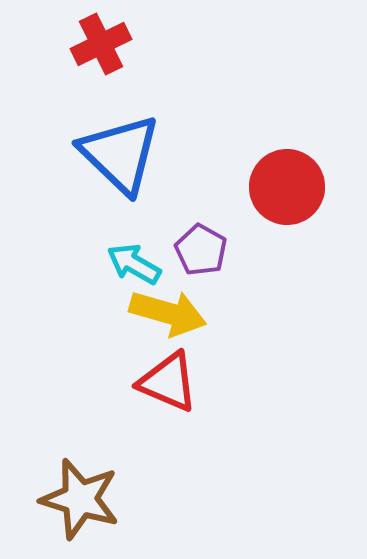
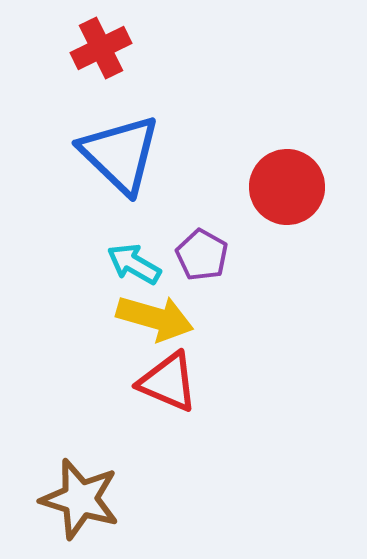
red cross: moved 4 px down
purple pentagon: moved 1 px right, 5 px down
yellow arrow: moved 13 px left, 5 px down
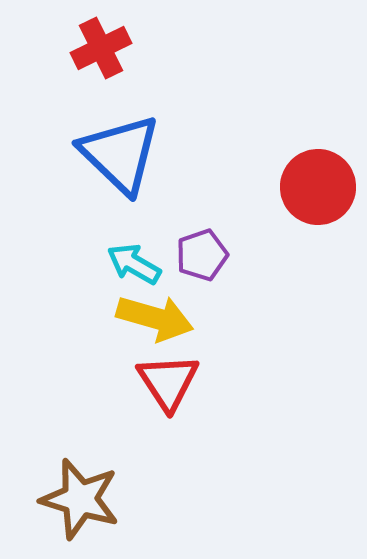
red circle: moved 31 px right
purple pentagon: rotated 24 degrees clockwise
red triangle: rotated 34 degrees clockwise
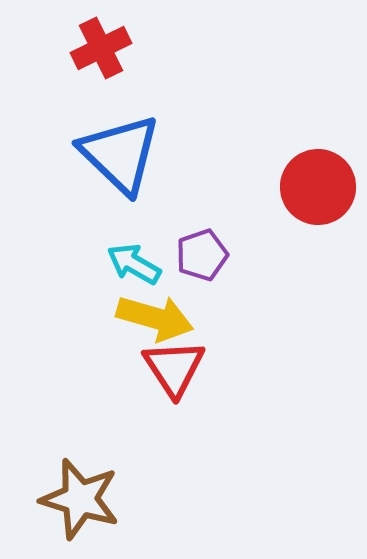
red triangle: moved 6 px right, 14 px up
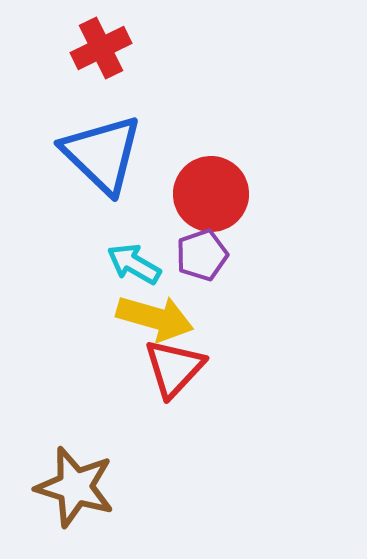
blue triangle: moved 18 px left
red circle: moved 107 px left, 7 px down
red triangle: rotated 16 degrees clockwise
brown star: moved 5 px left, 12 px up
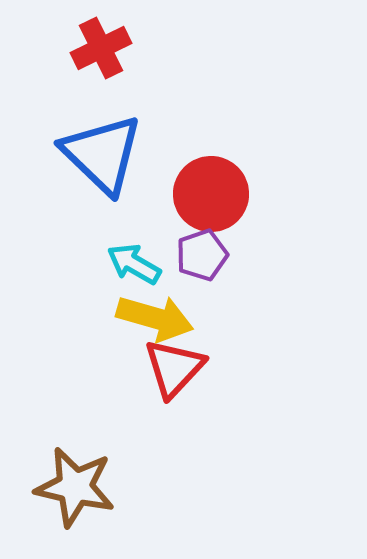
brown star: rotated 4 degrees counterclockwise
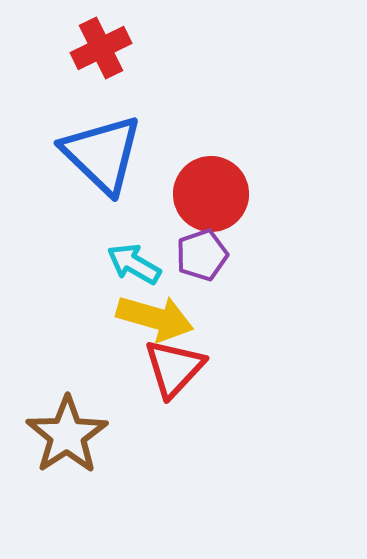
brown star: moved 8 px left, 52 px up; rotated 26 degrees clockwise
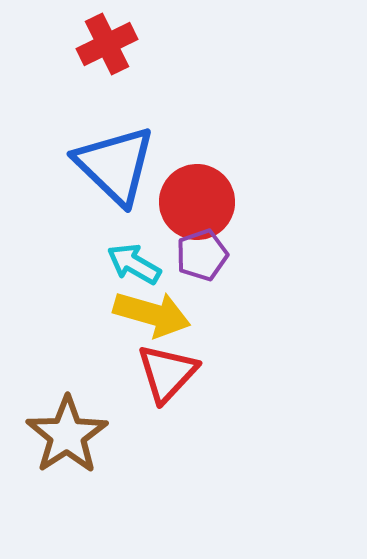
red cross: moved 6 px right, 4 px up
blue triangle: moved 13 px right, 11 px down
red circle: moved 14 px left, 8 px down
yellow arrow: moved 3 px left, 4 px up
red triangle: moved 7 px left, 5 px down
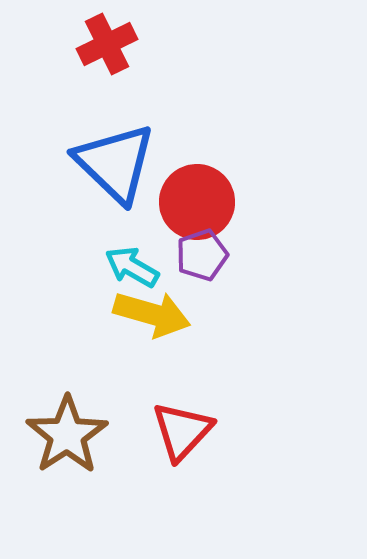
blue triangle: moved 2 px up
cyan arrow: moved 2 px left, 3 px down
red triangle: moved 15 px right, 58 px down
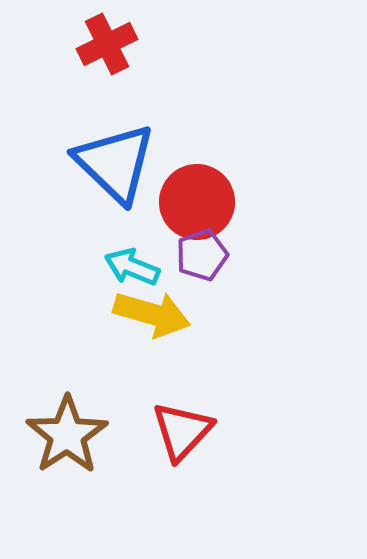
cyan arrow: rotated 8 degrees counterclockwise
